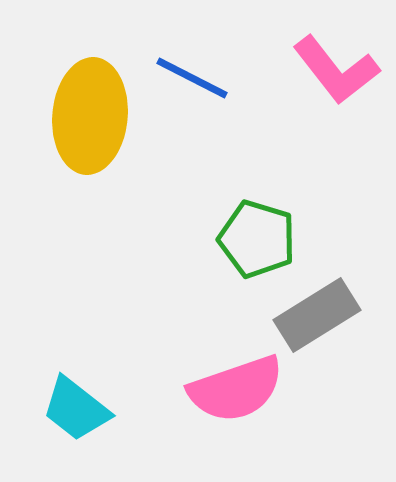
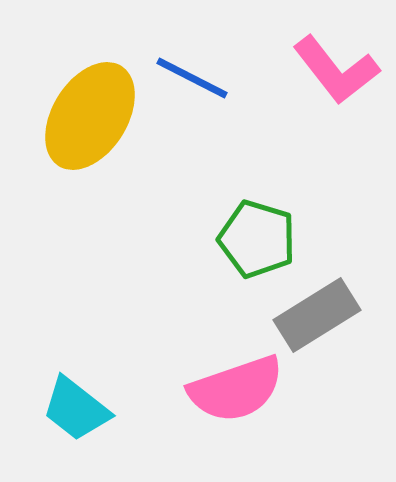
yellow ellipse: rotated 27 degrees clockwise
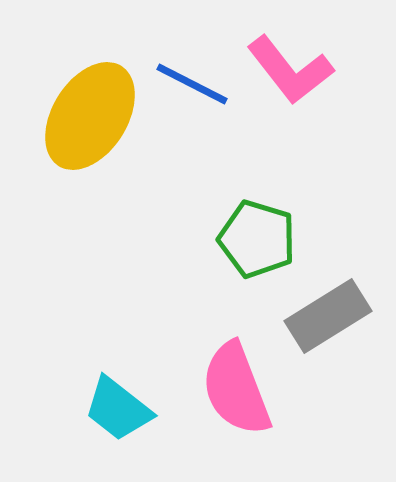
pink L-shape: moved 46 px left
blue line: moved 6 px down
gray rectangle: moved 11 px right, 1 px down
pink semicircle: rotated 88 degrees clockwise
cyan trapezoid: moved 42 px right
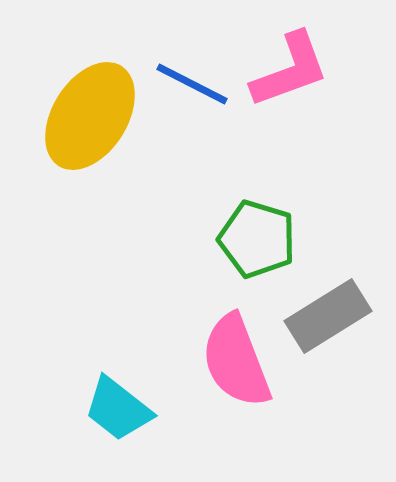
pink L-shape: rotated 72 degrees counterclockwise
pink semicircle: moved 28 px up
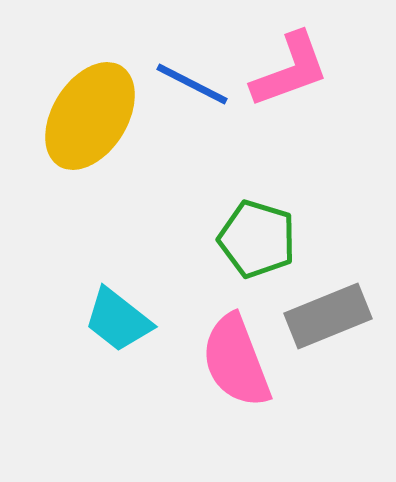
gray rectangle: rotated 10 degrees clockwise
cyan trapezoid: moved 89 px up
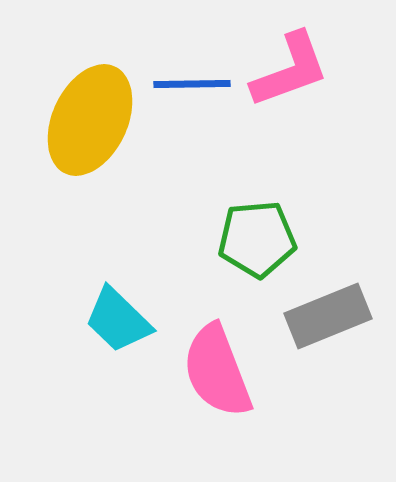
blue line: rotated 28 degrees counterclockwise
yellow ellipse: moved 4 px down; rotated 7 degrees counterclockwise
green pentagon: rotated 22 degrees counterclockwise
cyan trapezoid: rotated 6 degrees clockwise
pink semicircle: moved 19 px left, 10 px down
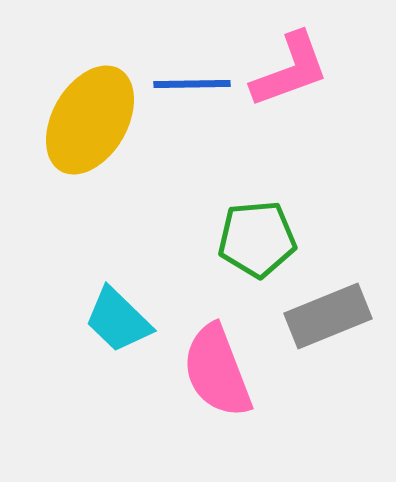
yellow ellipse: rotated 5 degrees clockwise
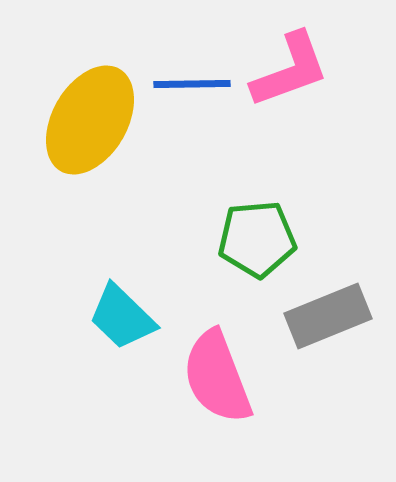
cyan trapezoid: moved 4 px right, 3 px up
pink semicircle: moved 6 px down
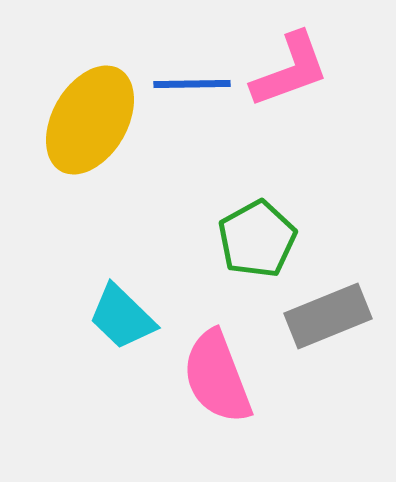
green pentagon: rotated 24 degrees counterclockwise
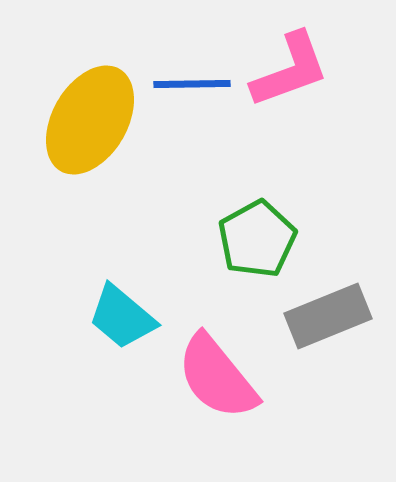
cyan trapezoid: rotated 4 degrees counterclockwise
pink semicircle: rotated 18 degrees counterclockwise
